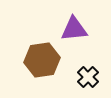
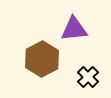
brown hexagon: moved 1 px up; rotated 20 degrees counterclockwise
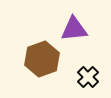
brown hexagon: rotated 8 degrees clockwise
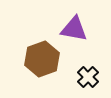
purple triangle: rotated 16 degrees clockwise
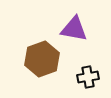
black cross: rotated 35 degrees clockwise
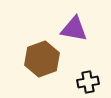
black cross: moved 5 px down
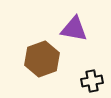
black cross: moved 4 px right, 1 px up
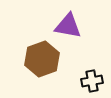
purple triangle: moved 6 px left, 3 px up
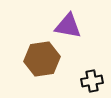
brown hexagon: rotated 12 degrees clockwise
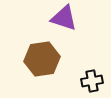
purple triangle: moved 4 px left, 8 px up; rotated 8 degrees clockwise
